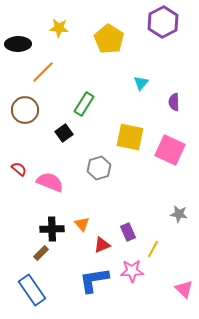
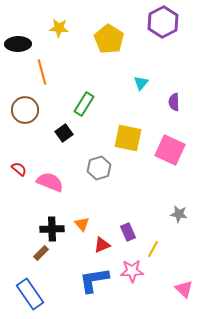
orange line: moved 1 px left; rotated 60 degrees counterclockwise
yellow square: moved 2 px left, 1 px down
blue rectangle: moved 2 px left, 4 px down
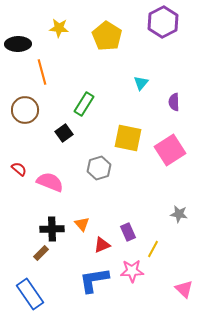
yellow pentagon: moved 2 px left, 3 px up
pink square: rotated 32 degrees clockwise
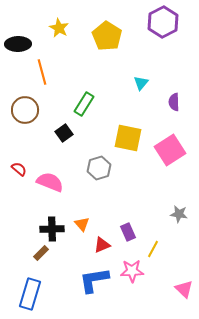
yellow star: rotated 24 degrees clockwise
blue rectangle: rotated 52 degrees clockwise
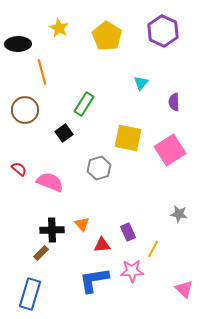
purple hexagon: moved 9 px down; rotated 8 degrees counterclockwise
black cross: moved 1 px down
red triangle: rotated 18 degrees clockwise
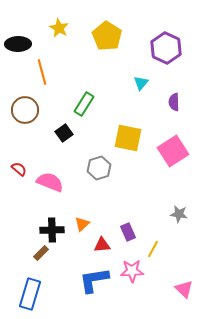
purple hexagon: moved 3 px right, 17 px down
pink square: moved 3 px right, 1 px down
orange triangle: rotated 28 degrees clockwise
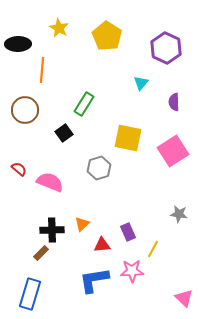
orange line: moved 2 px up; rotated 20 degrees clockwise
pink triangle: moved 9 px down
